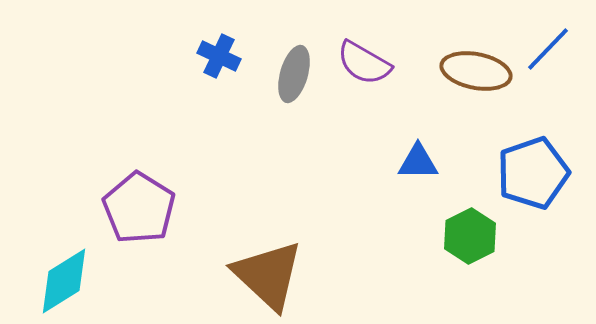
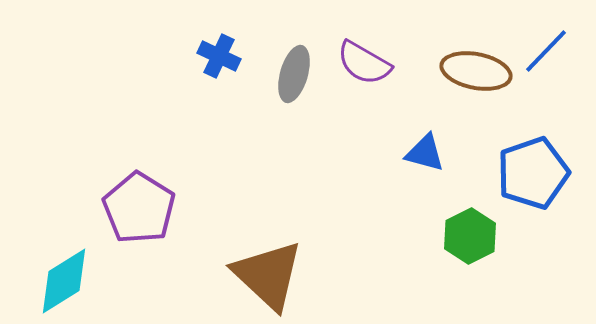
blue line: moved 2 px left, 2 px down
blue triangle: moved 7 px right, 9 px up; rotated 15 degrees clockwise
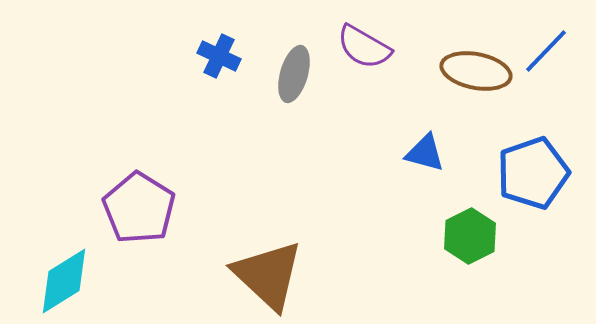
purple semicircle: moved 16 px up
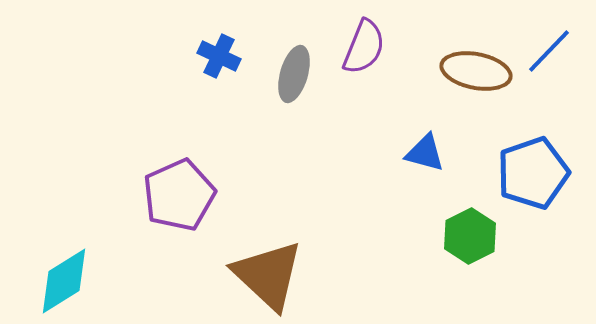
purple semicircle: rotated 98 degrees counterclockwise
blue line: moved 3 px right
purple pentagon: moved 40 px right, 13 px up; rotated 16 degrees clockwise
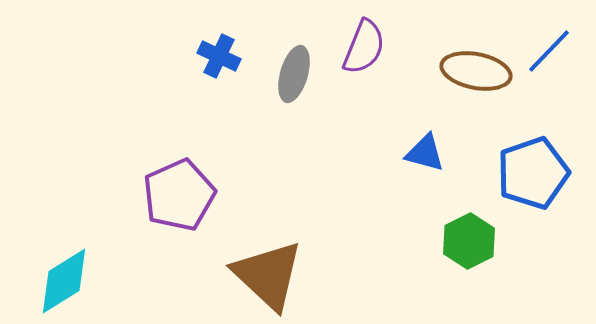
green hexagon: moved 1 px left, 5 px down
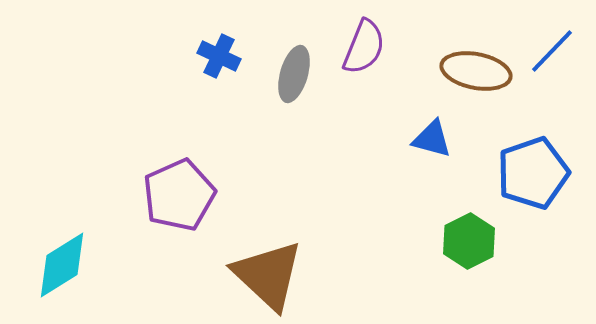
blue line: moved 3 px right
blue triangle: moved 7 px right, 14 px up
cyan diamond: moved 2 px left, 16 px up
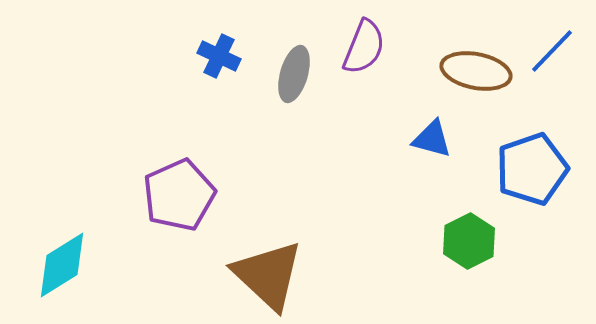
blue pentagon: moved 1 px left, 4 px up
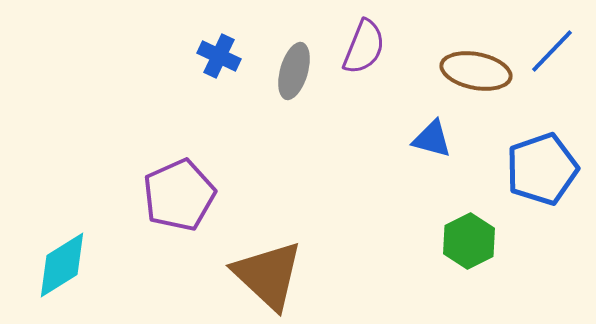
gray ellipse: moved 3 px up
blue pentagon: moved 10 px right
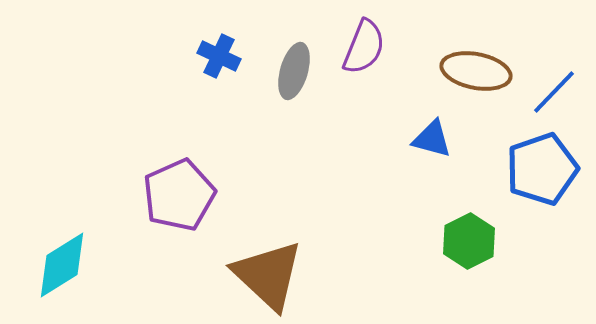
blue line: moved 2 px right, 41 px down
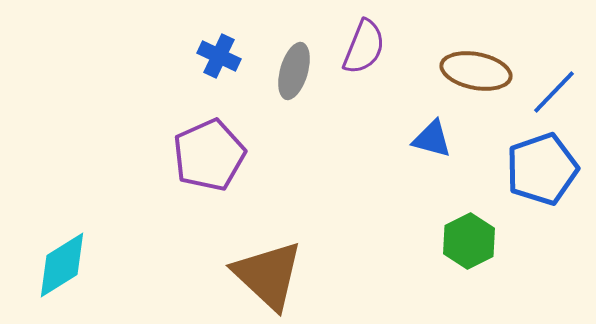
purple pentagon: moved 30 px right, 40 px up
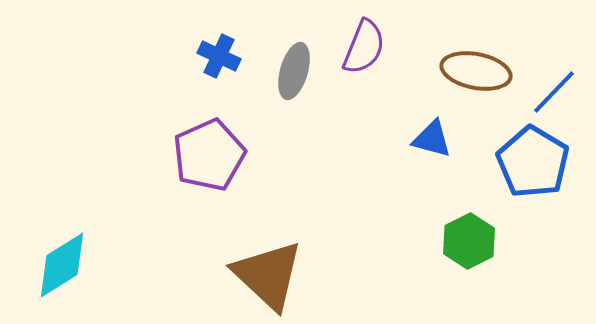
blue pentagon: moved 9 px left, 7 px up; rotated 22 degrees counterclockwise
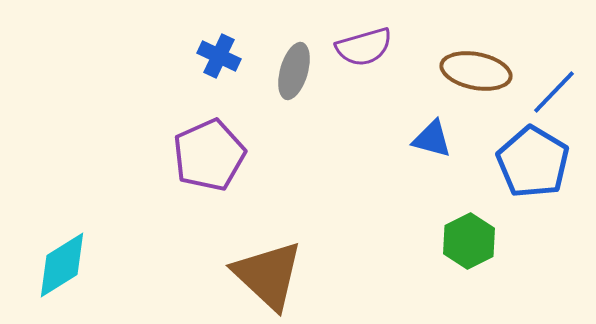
purple semicircle: rotated 52 degrees clockwise
